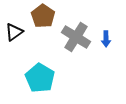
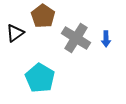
black triangle: moved 1 px right, 1 px down
gray cross: moved 1 px down
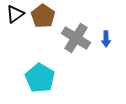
black triangle: moved 19 px up
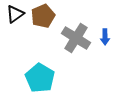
brown pentagon: rotated 15 degrees clockwise
blue arrow: moved 1 px left, 2 px up
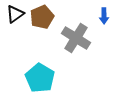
brown pentagon: moved 1 px left, 1 px down
blue arrow: moved 1 px left, 21 px up
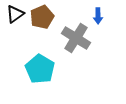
blue arrow: moved 6 px left
cyan pentagon: moved 9 px up
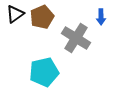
blue arrow: moved 3 px right, 1 px down
cyan pentagon: moved 4 px right, 3 px down; rotated 28 degrees clockwise
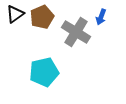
blue arrow: rotated 21 degrees clockwise
gray cross: moved 6 px up
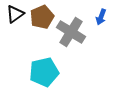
gray cross: moved 5 px left
